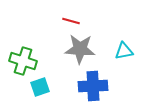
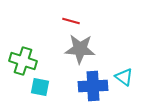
cyan triangle: moved 26 px down; rotated 48 degrees clockwise
cyan square: rotated 30 degrees clockwise
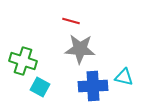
cyan triangle: rotated 24 degrees counterclockwise
cyan square: rotated 18 degrees clockwise
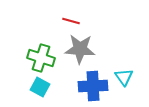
green cross: moved 18 px right, 3 px up
cyan triangle: rotated 42 degrees clockwise
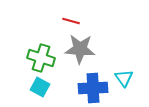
cyan triangle: moved 1 px down
blue cross: moved 2 px down
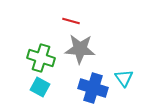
blue cross: rotated 20 degrees clockwise
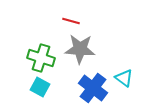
cyan triangle: rotated 18 degrees counterclockwise
blue cross: rotated 20 degrees clockwise
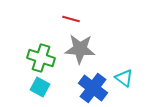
red line: moved 2 px up
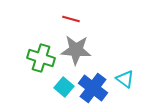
gray star: moved 4 px left, 1 px down
cyan triangle: moved 1 px right, 1 px down
cyan square: moved 24 px right; rotated 12 degrees clockwise
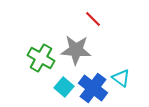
red line: moved 22 px right; rotated 30 degrees clockwise
green cross: rotated 12 degrees clockwise
cyan triangle: moved 4 px left, 1 px up
